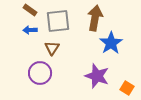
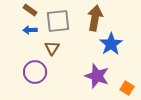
blue star: moved 1 px down
purple circle: moved 5 px left, 1 px up
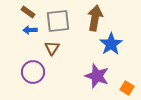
brown rectangle: moved 2 px left, 2 px down
purple circle: moved 2 px left
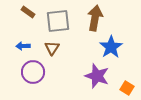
blue arrow: moved 7 px left, 16 px down
blue star: moved 3 px down
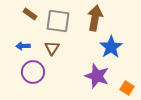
brown rectangle: moved 2 px right, 2 px down
gray square: rotated 15 degrees clockwise
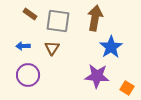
purple circle: moved 5 px left, 3 px down
purple star: rotated 15 degrees counterclockwise
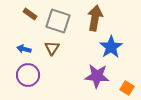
gray square: rotated 10 degrees clockwise
blue arrow: moved 1 px right, 3 px down; rotated 16 degrees clockwise
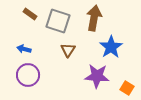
brown arrow: moved 1 px left
brown triangle: moved 16 px right, 2 px down
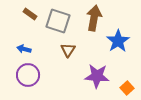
blue star: moved 7 px right, 6 px up
orange square: rotated 16 degrees clockwise
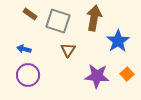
orange square: moved 14 px up
